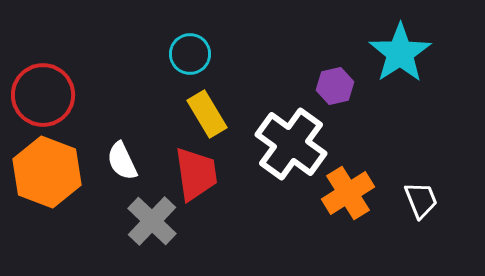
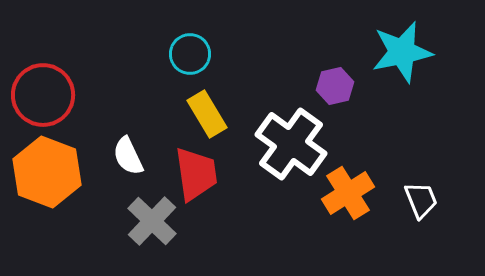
cyan star: moved 2 px right, 1 px up; rotated 22 degrees clockwise
white semicircle: moved 6 px right, 5 px up
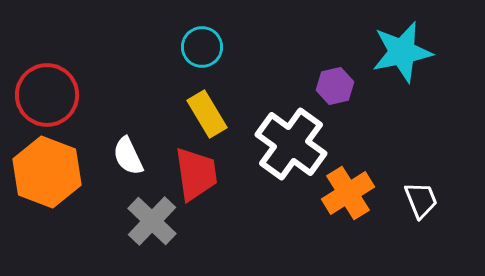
cyan circle: moved 12 px right, 7 px up
red circle: moved 4 px right
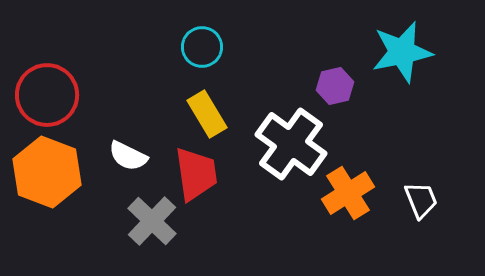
white semicircle: rotated 39 degrees counterclockwise
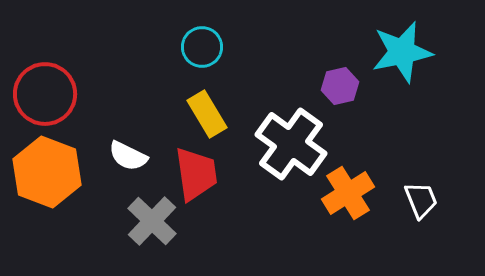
purple hexagon: moved 5 px right
red circle: moved 2 px left, 1 px up
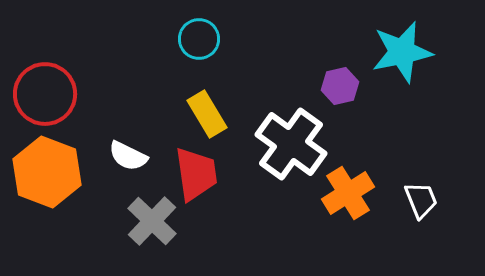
cyan circle: moved 3 px left, 8 px up
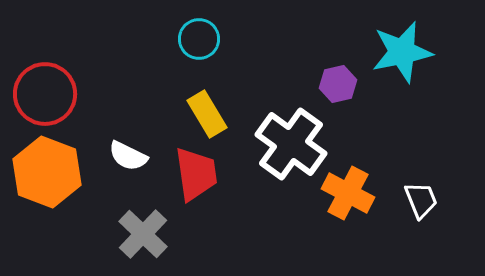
purple hexagon: moved 2 px left, 2 px up
orange cross: rotated 30 degrees counterclockwise
gray cross: moved 9 px left, 13 px down
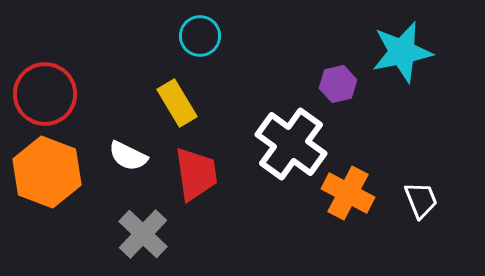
cyan circle: moved 1 px right, 3 px up
yellow rectangle: moved 30 px left, 11 px up
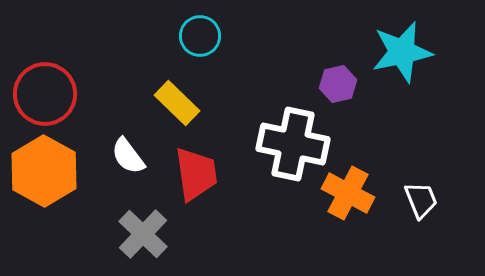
yellow rectangle: rotated 15 degrees counterclockwise
white cross: moved 2 px right; rotated 24 degrees counterclockwise
white semicircle: rotated 27 degrees clockwise
orange hexagon: moved 3 px left, 1 px up; rotated 8 degrees clockwise
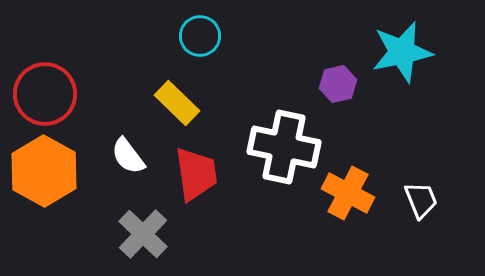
white cross: moved 9 px left, 3 px down
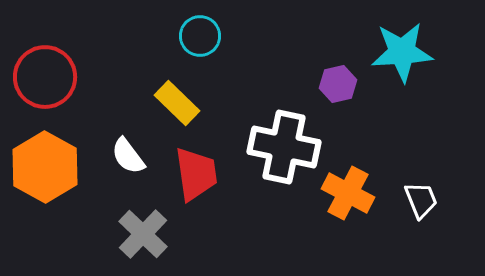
cyan star: rotated 8 degrees clockwise
red circle: moved 17 px up
orange hexagon: moved 1 px right, 4 px up
